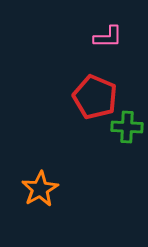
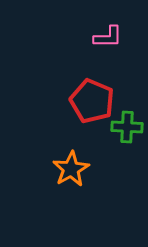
red pentagon: moved 3 px left, 4 px down
orange star: moved 31 px right, 20 px up
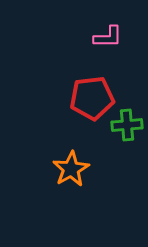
red pentagon: moved 3 px up; rotated 30 degrees counterclockwise
green cross: moved 2 px up; rotated 8 degrees counterclockwise
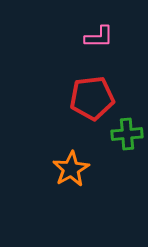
pink L-shape: moved 9 px left
green cross: moved 9 px down
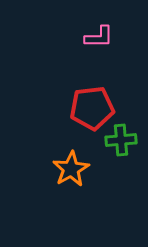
red pentagon: moved 10 px down
green cross: moved 6 px left, 6 px down
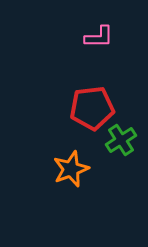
green cross: rotated 28 degrees counterclockwise
orange star: rotated 9 degrees clockwise
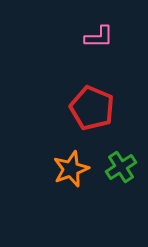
red pentagon: rotated 30 degrees clockwise
green cross: moved 27 px down
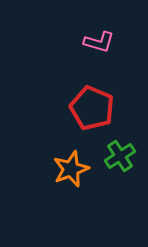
pink L-shape: moved 5 px down; rotated 16 degrees clockwise
green cross: moved 1 px left, 11 px up
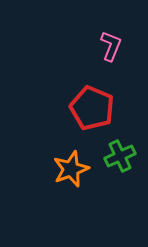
pink L-shape: moved 12 px right, 4 px down; rotated 84 degrees counterclockwise
green cross: rotated 8 degrees clockwise
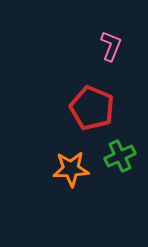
orange star: rotated 18 degrees clockwise
